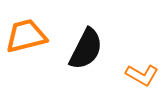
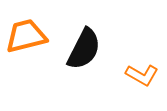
black semicircle: moved 2 px left
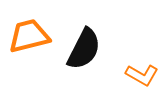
orange trapezoid: moved 3 px right
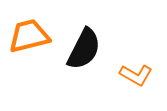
orange L-shape: moved 6 px left
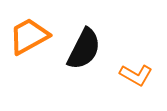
orange trapezoid: rotated 15 degrees counterclockwise
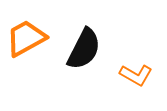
orange trapezoid: moved 3 px left, 2 px down
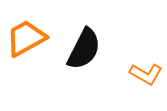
orange L-shape: moved 10 px right, 1 px up
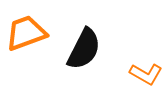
orange trapezoid: moved 5 px up; rotated 9 degrees clockwise
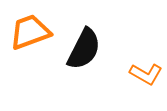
orange trapezoid: moved 4 px right, 1 px up
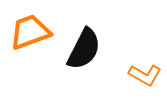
orange L-shape: moved 1 px left, 1 px down
